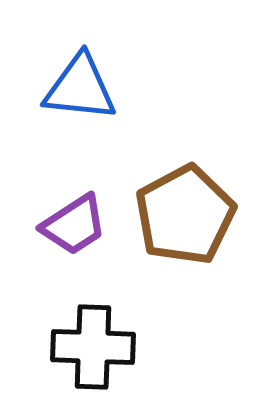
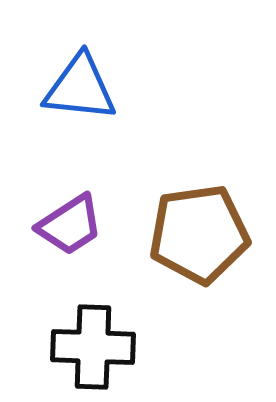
brown pentagon: moved 14 px right, 19 px down; rotated 20 degrees clockwise
purple trapezoid: moved 4 px left
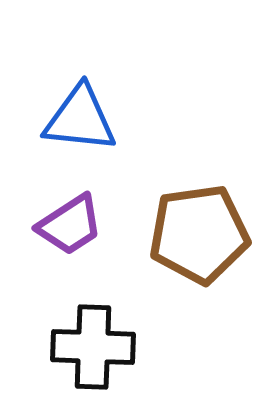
blue triangle: moved 31 px down
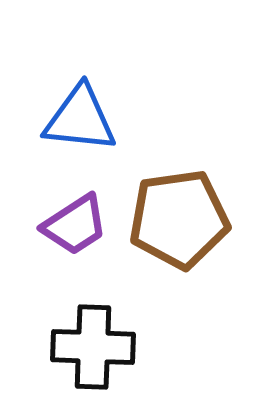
purple trapezoid: moved 5 px right
brown pentagon: moved 20 px left, 15 px up
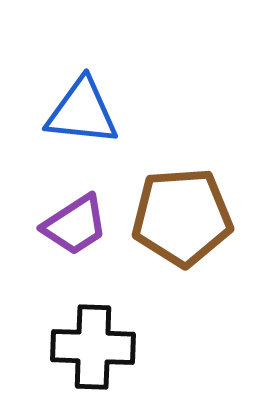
blue triangle: moved 2 px right, 7 px up
brown pentagon: moved 3 px right, 2 px up; rotated 4 degrees clockwise
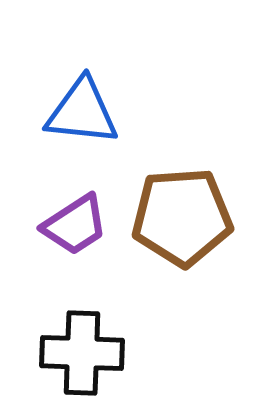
black cross: moved 11 px left, 6 px down
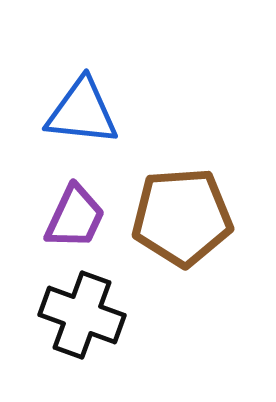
purple trapezoid: moved 8 px up; rotated 32 degrees counterclockwise
black cross: moved 38 px up; rotated 18 degrees clockwise
